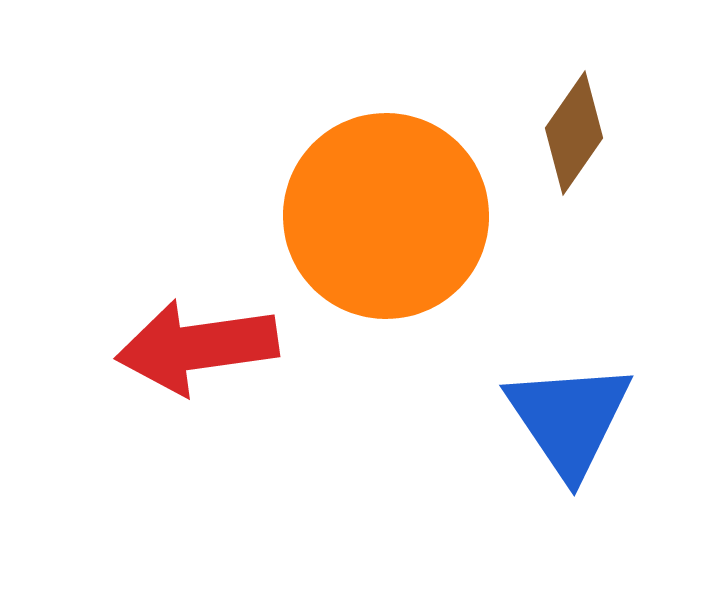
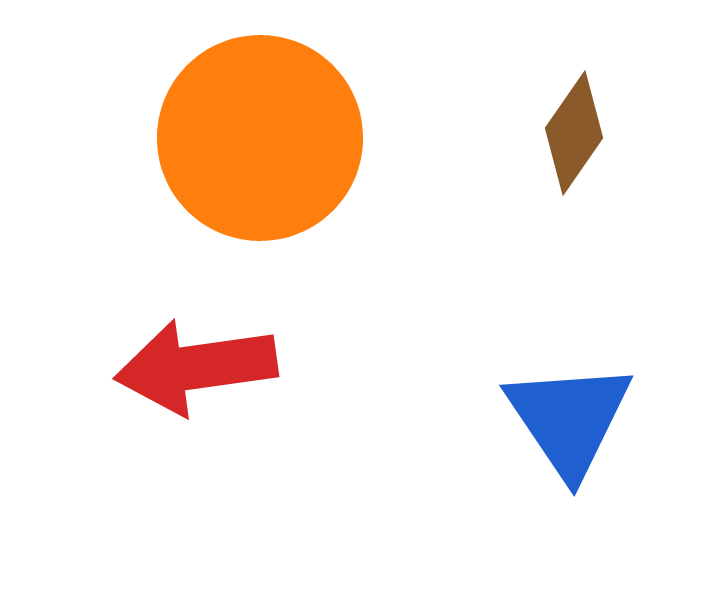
orange circle: moved 126 px left, 78 px up
red arrow: moved 1 px left, 20 px down
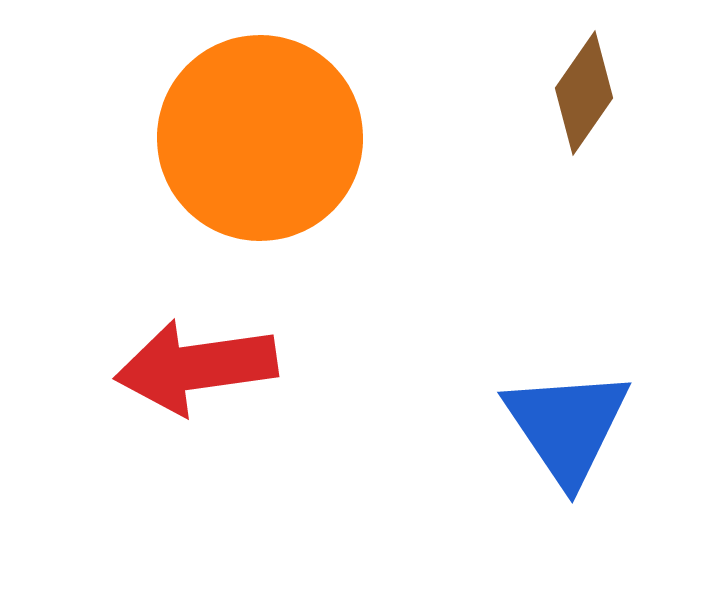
brown diamond: moved 10 px right, 40 px up
blue triangle: moved 2 px left, 7 px down
